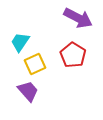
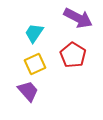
cyan trapezoid: moved 14 px right, 9 px up
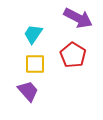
cyan trapezoid: moved 1 px left, 1 px down
yellow square: rotated 25 degrees clockwise
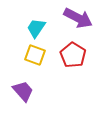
cyan trapezoid: moved 3 px right, 6 px up
yellow square: moved 9 px up; rotated 20 degrees clockwise
purple trapezoid: moved 5 px left
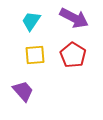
purple arrow: moved 4 px left
cyan trapezoid: moved 5 px left, 7 px up
yellow square: rotated 25 degrees counterclockwise
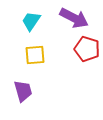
red pentagon: moved 14 px right, 6 px up; rotated 15 degrees counterclockwise
purple trapezoid: rotated 25 degrees clockwise
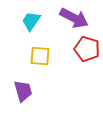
yellow square: moved 5 px right, 1 px down; rotated 10 degrees clockwise
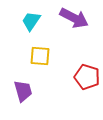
red pentagon: moved 28 px down
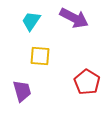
red pentagon: moved 5 px down; rotated 15 degrees clockwise
purple trapezoid: moved 1 px left
